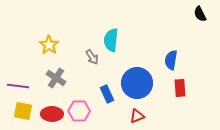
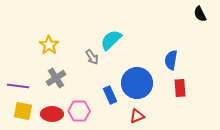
cyan semicircle: rotated 40 degrees clockwise
gray cross: rotated 24 degrees clockwise
blue rectangle: moved 3 px right, 1 px down
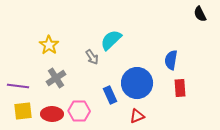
yellow square: rotated 18 degrees counterclockwise
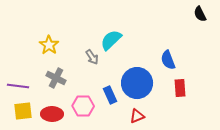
blue semicircle: moved 3 px left; rotated 30 degrees counterclockwise
gray cross: rotated 30 degrees counterclockwise
pink hexagon: moved 4 px right, 5 px up
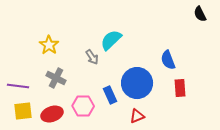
red ellipse: rotated 20 degrees counterclockwise
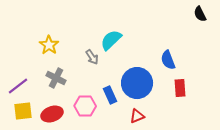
purple line: rotated 45 degrees counterclockwise
pink hexagon: moved 2 px right
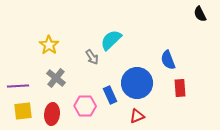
gray cross: rotated 12 degrees clockwise
purple line: rotated 35 degrees clockwise
red ellipse: rotated 65 degrees counterclockwise
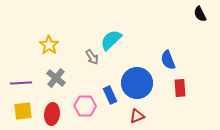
purple line: moved 3 px right, 3 px up
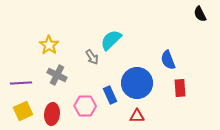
gray cross: moved 1 px right, 3 px up; rotated 12 degrees counterclockwise
yellow square: rotated 18 degrees counterclockwise
red triangle: rotated 21 degrees clockwise
